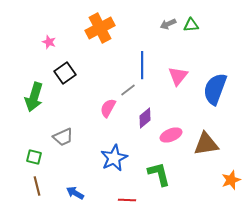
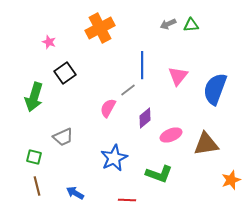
green L-shape: rotated 124 degrees clockwise
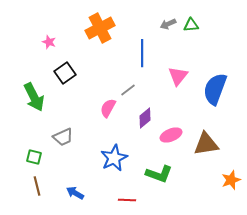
blue line: moved 12 px up
green arrow: rotated 44 degrees counterclockwise
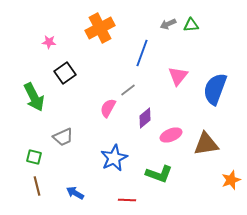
pink star: rotated 16 degrees counterclockwise
blue line: rotated 20 degrees clockwise
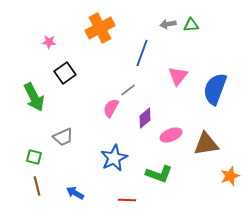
gray arrow: rotated 14 degrees clockwise
pink semicircle: moved 3 px right
orange star: moved 1 px left, 4 px up
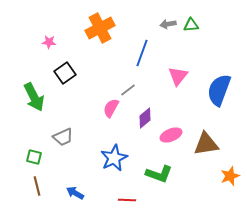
blue semicircle: moved 4 px right, 1 px down
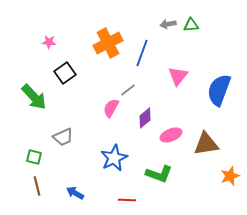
orange cross: moved 8 px right, 15 px down
green arrow: rotated 16 degrees counterclockwise
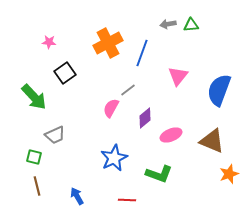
gray trapezoid: moved 8 px left, 2 px up
brown triangle: moved 6 px right, 3 px up; rotated 32 degrees clockwise
orange star: moved 1 px left, 2 px up
blue arrow: moved 2 px right, 3 px down; rotated 30 degrees clockwise
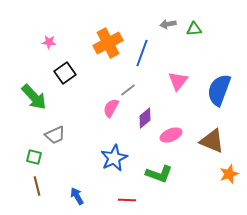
green triangle: moved 3 px right, 4 px down
pink triangle: moved 5 px down
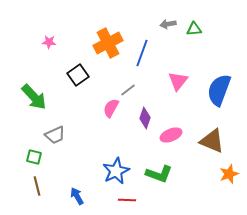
black square: moved 13 px right, 2 px down
purple diamond: rotated 30 degrees counterclockwise
blue star: moved 2 px right, 13 px down
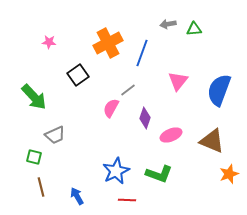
brown line: moved 4 px right, 1 px down
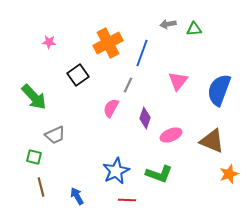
gray line: moved 5 px up; rotated 28 degrees counterclockwise
